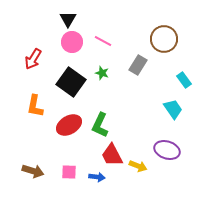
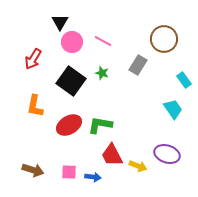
black triangle: moved 8 px left, 3 px down
black square: moved 1 px up
green L-shape: rotated 75 degrees clockwise
purple ellipse: moved 4 px down
brown arrow: moved 1 px up
blue arrow: moved 4 px left
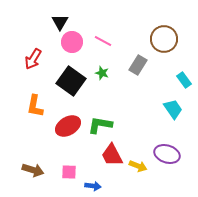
red ellipse: moved 1 px left, 1 px down
blue arrow: moved 9 px down
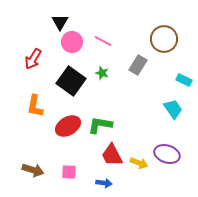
cyan rectangle: rotated 28 degrees counterclockwise
yellow arrow: moved 1 px right, 3 px up
blue arrow: moved 11 px right, 3 px up
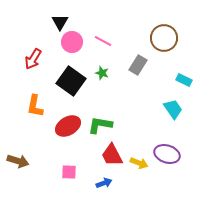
brown circle: moved 1 px up
brown arrow: moved 15 px left, 9 px up
blue arrow: rotated 28 degrees counterclockwise
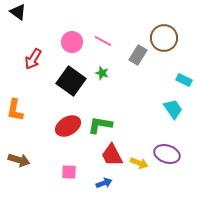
black triangle: moved 42 px left, 10 px up; rotated 24 degrees counterclockwise
gray rectangle: moved 10 px up
orange L-shape: moved 20 px left, 4 px down
brown arrow: moved 1 px right, 1 px up
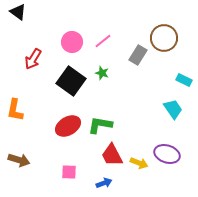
pink line: rotated 66 degrees counterclockwise
